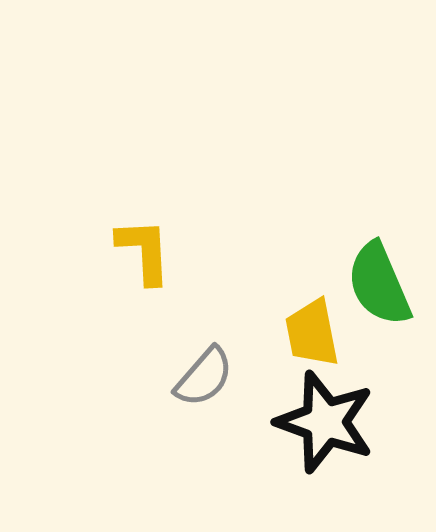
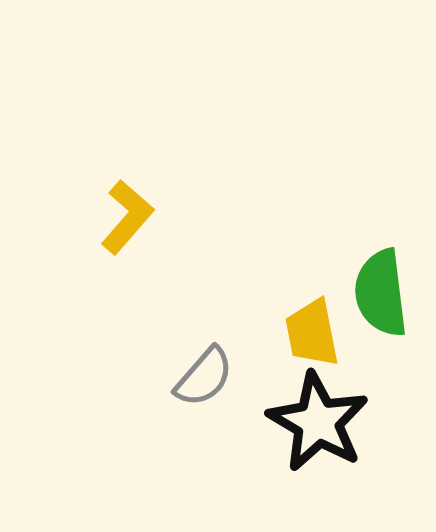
yellow L-shape: moved 17 px left, 34 px up; rotated 44 degrees clockwise
green semicircle: moved 2 px right, 9 px down; rotated 16 degrees clockwise
black star: moved 7 px left; rotated 10 degrees clockwise
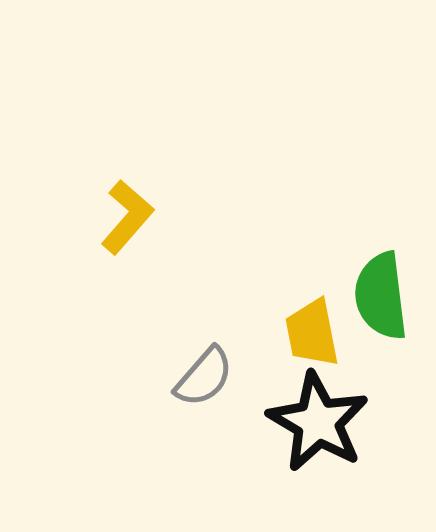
green semicircle: moved 3 px down
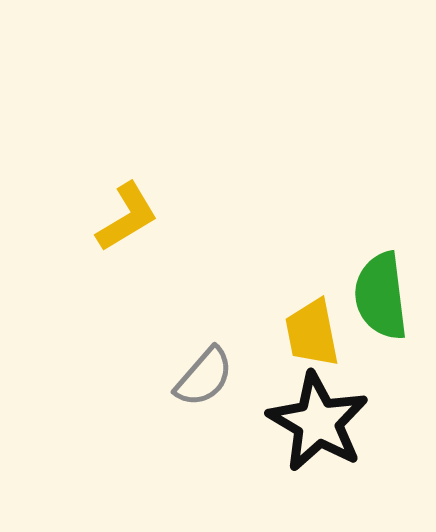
yellow L-shape: rotated 18 degrees clockwise
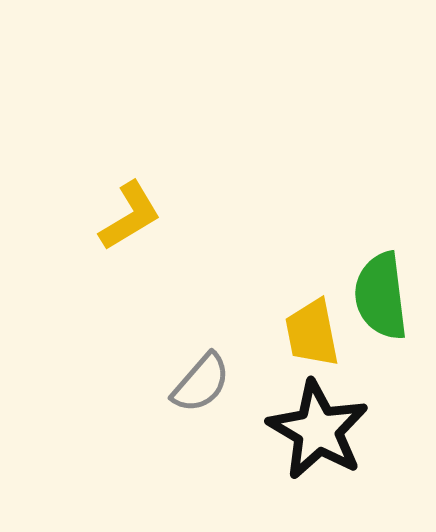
yellow L-shape: moved 3 px right, 1 px up
gray semicircle: moved 3 px left, 6 px down
black star: moved 8 px down
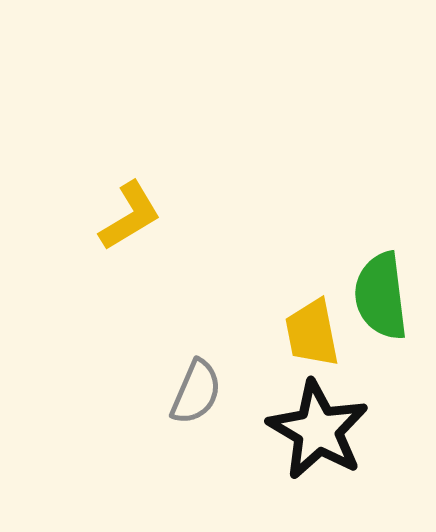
gray semicircle: moved 5 px left, 9 px down; rotated 18 degrees counterclockwise
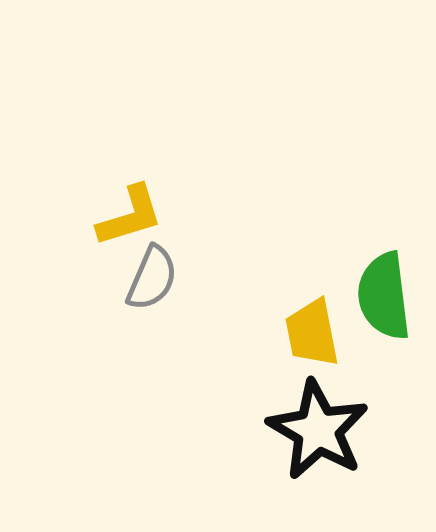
yellow L-shape: rotated 14 degrees clockwise
green semicircle: moved 3 px right
gray semicircle: moved 44 px left, 114 px up
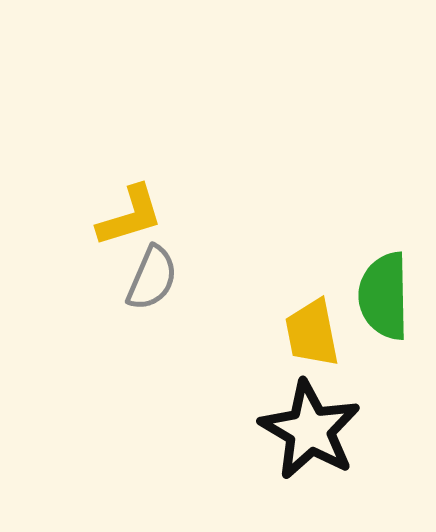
green semicircle: rotated 6 degrees clockwise
black star: moved 8 px left
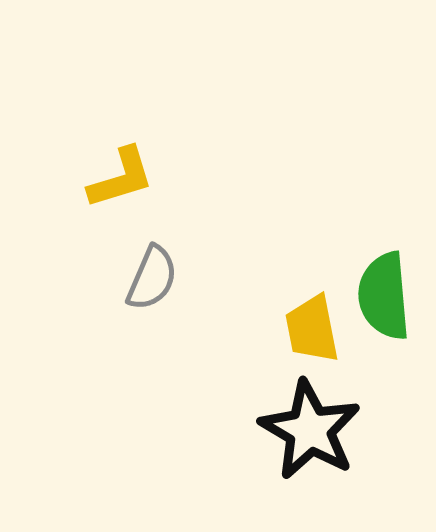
yellow L-shape: moved 9 px left, 38 px up
green semicircle: rotated 4 degrees counterclockwise
yellow trapezoid: moved 4 px up
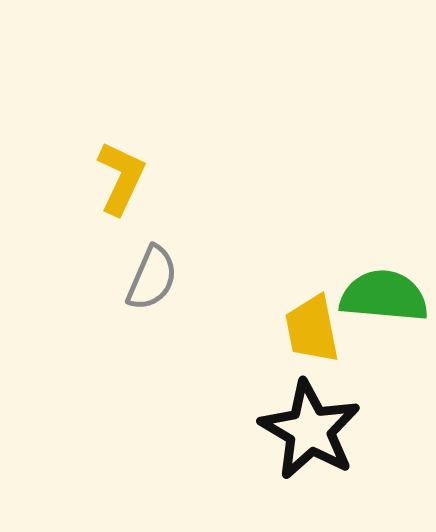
yellow L-shape: rotated 48 degrees counterclockwise
green semicircle: rotated 100 degrees clockwise
